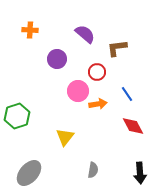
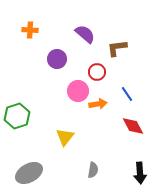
gray ellipse: rotated 20 degrees clockwise
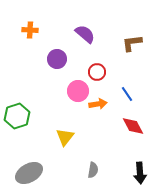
brown L-shape: moved 15 px right, 5 px up
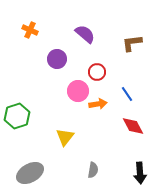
orange cross: rotated 21 degrees clockwise
gray ellipse: moved 1 px right
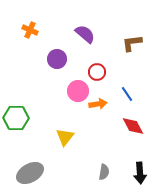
green hexagon: moved 1 px left, 2 px down; rotated 20 degrees clockwise
gray semicircle: moved 11 px right, 2 px down
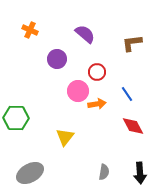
orange arrow: moved 1 px left
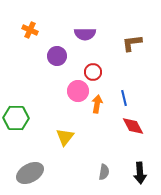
purple semicircle: rotated 140 degrees clockwise
purple circle: moved 3 px up
red circle: moved 4 px left
blue line: moved 3 px left, 4 px down; rotated 21 degrees clockwise
orange arrow: rotated 72 degrees counterclockwise
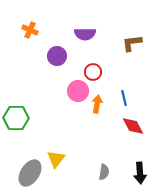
yellow triangle: moved 9 px left, 22 px down
gray ellipse: rotated 28 degrees counterclockwise
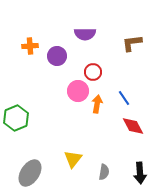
orange cross: moved 16 px down; rotated 28 degrees counterclockwise
blue line: rotated 21 degrees counterclockwise
green hexagon: rotated 25 degrees counterclockwise
yellow triangle: moved 17 px right
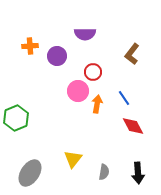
brown L-shape: moved 11 px down; rotated 45 degrees counterclockwise
black arrow: moved 2 px left
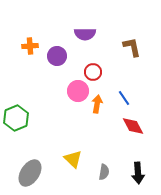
brown L-shape: moved 7 px up; rotated 130 degrees clockwise
yellow triangle: rotated 24 degrees counterclockwise
